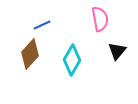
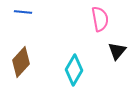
blue line: moved 19 px left, 13 px up; rotated 30 degrees clockwise
brown diamond: moved 9 px left, 8 px down
cyan diamond: moved 2 px right, 10 px down
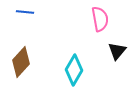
blue line: moved 2 px right
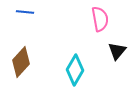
cyan diamond: moved 1 px right
